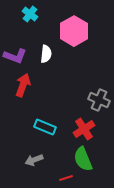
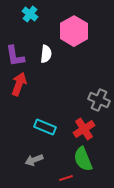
purple L-shape: rotated 60 degrees clockwise
red arrow: moved 4 px left, 1 px up
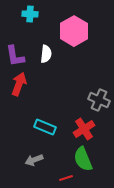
cyan cross: rotated 35 degrees counterclockwise
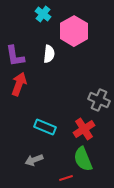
cyan cross: moved 13 px right; rotated 35 degrees clockwise
white semicircle: moved 3 px right
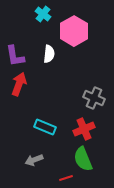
gray cross: moved 5 px left, 2 px up
red cross: rotated 10 degrees clockwise
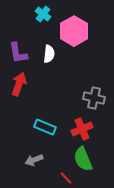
purple L-shape: moved 3 px right, 3 px up
gray cross: rotated 10 degrees counterclockwise
red cross: moved 2 px left
red line: rotated 64 degrees clockwise
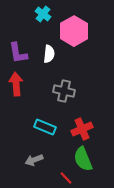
red arrow: moved 3 px left; rotated 25 degrees counterclockwise
gray cross: moved 30 px left, 7 px up
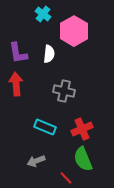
gray arrow: moved 2 px right, 1 px down
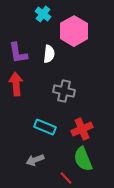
gray arrow: moved 1 px left, 1 px up
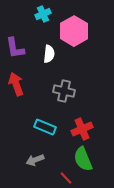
cyan cross: rotated 28 degrees clockwise
purple L-shape: moved 3 px left, 5 px up
red arrow: rotated 15 degrees counterclockwise
